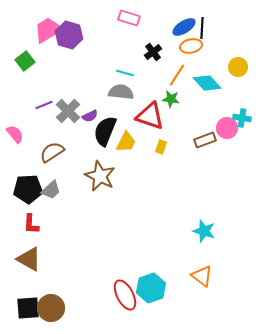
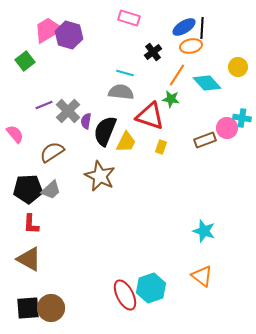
purple semicircle: moved 4 px left, 5 px down; rotated 126 degrees clockwise
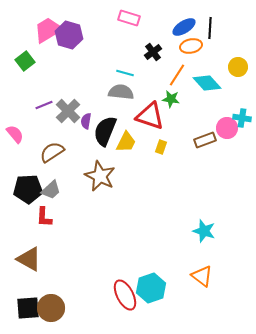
black line: moved 8 px right
red L-shape: moved 13 px right, 7 px up
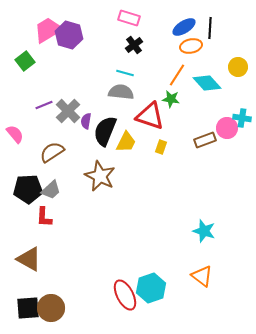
black cross: moved 19 px left, 7 px up
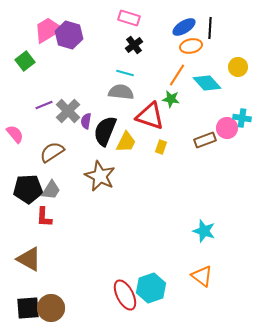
gray trapezoid: rotated 15 degrees counterclockwise
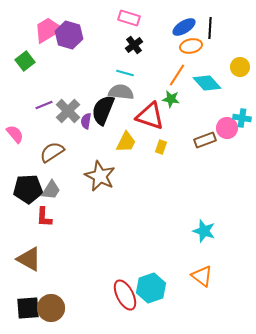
yellow circle: moved 2 px right
black semicircle: moved 2 px left, 21 px up
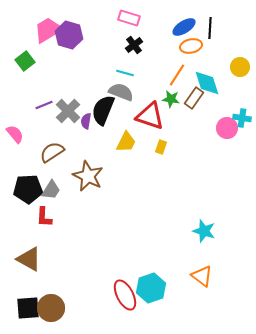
cyan diamond: rotated 24 degrees clockwise
gray semicircle: rotated 15 degrees clockwise
brown rectangle: moved 11 px left, 42 px up; rotated 35 degrees counterclockwise
brown star: moved 12 px left
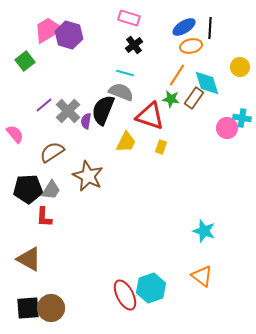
purple line: rotated 18 degrees counterclockwise
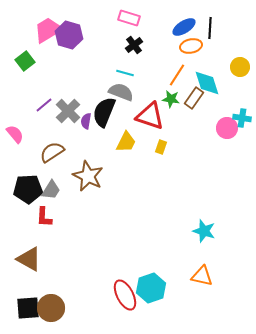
black semicircle: moved 1 px right, 2 px down
orange triangle: rotated 25 degrees counterclockwise
